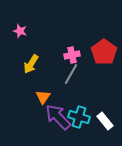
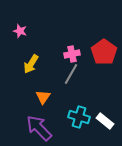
pink cross: moved 1 px up
purple arrow: moved 19 px left, 11 px down
white rectangle: rotated 12 degrees counterclockwise
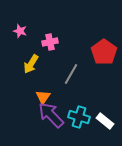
pink cross: moved 22 px left, 12 px up
purple arrow: moved 12 px right, 13 px up
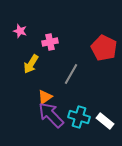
red pentagon: moved 4 px up; rotated 10 degrees counterclockwise
orange triangle: moved 2 px right; rotated 21 degrees clockwise
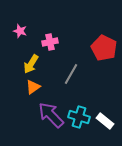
orange triangle: moved 12 px left, 10 px up
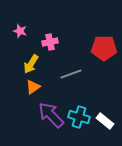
red pentagon: rotated 25 degrees counterclockwise
gray line: rotated 40 degrees clockwise
